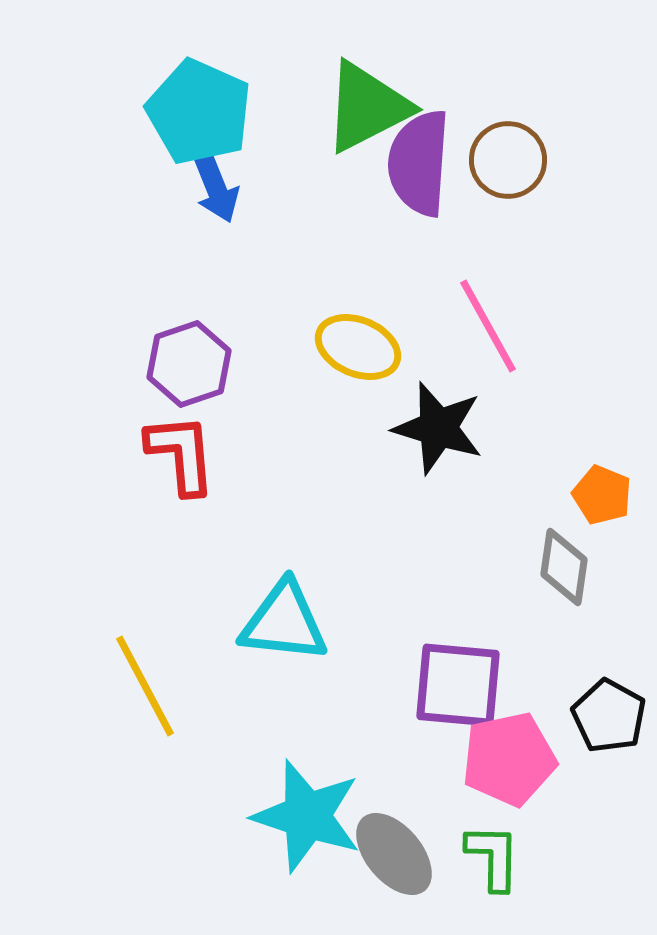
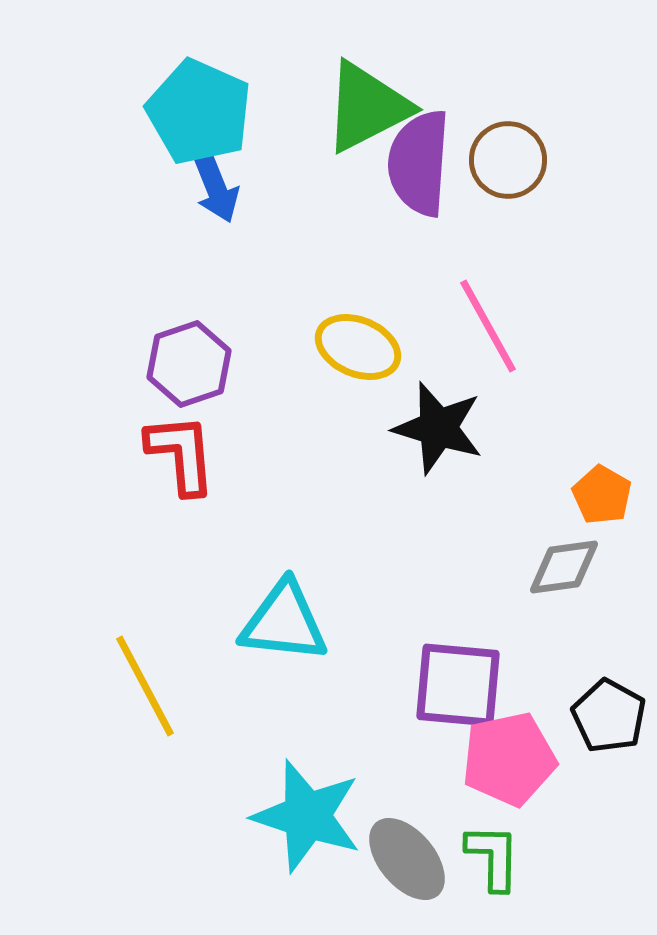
orange pentagon: rotated 8 degrees clockwise
gray diamond: rotated 74 degrees clockwise
gray ellipse: moved 13 px right, 5 px down
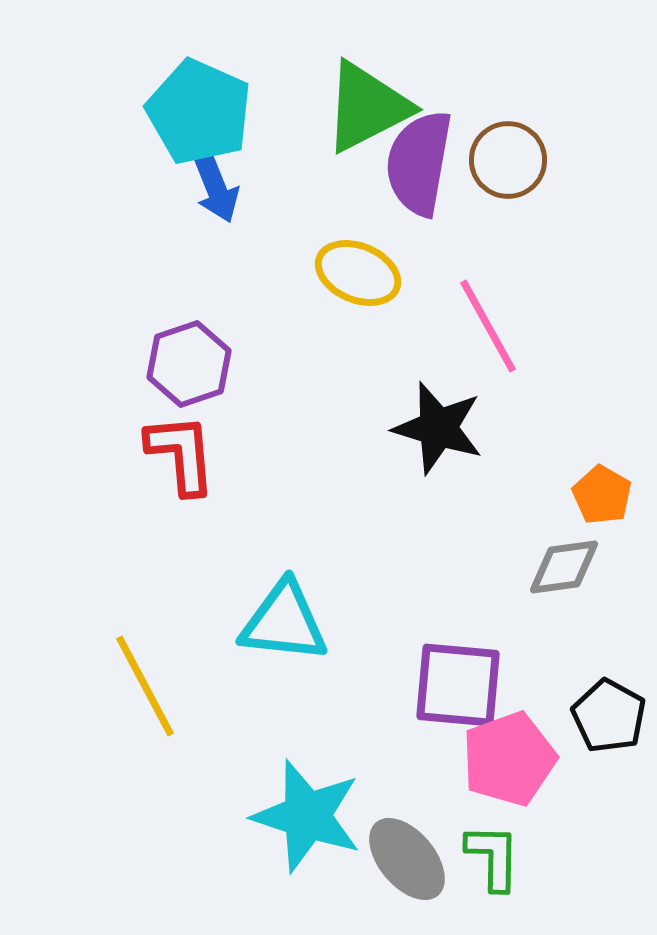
purple semicircle: rotated 6 degrees clockwise
yellow ellipse: moved 74 px up
pink pentagon: rotated 8 degrees counterclockwise
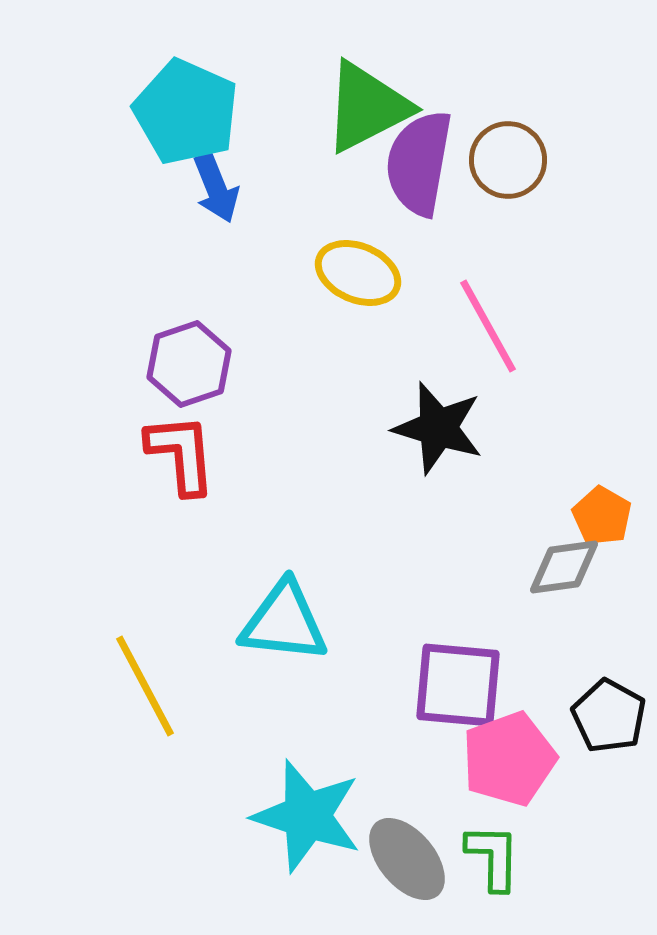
cyan pentagon: moved 13 px left
orange pentagon: moved 21 px down
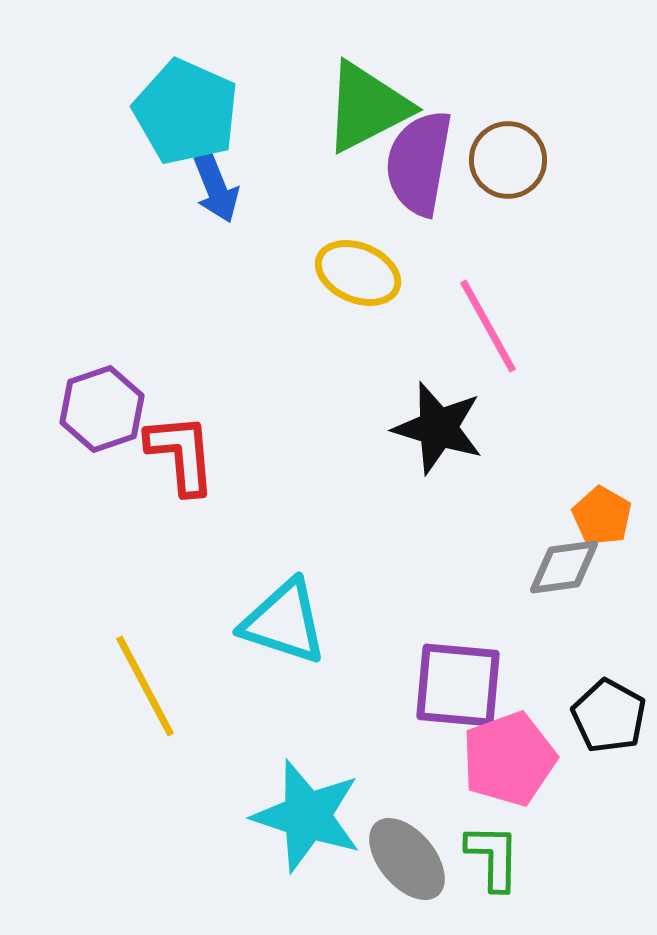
purple hexagon: moved 87 px left, 45 px down
cyan triangle: rotated 12 degrees clockwise
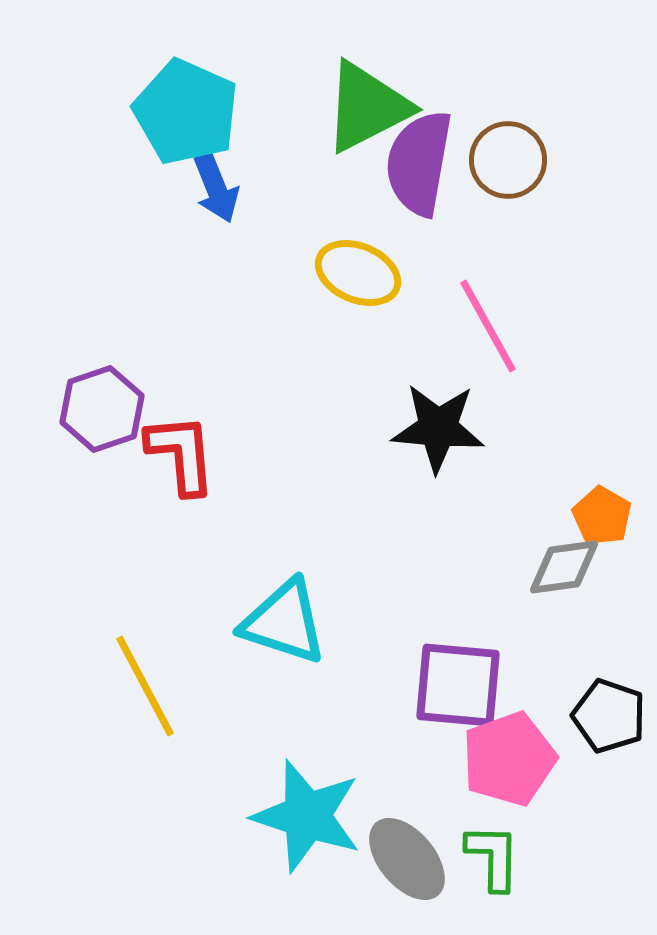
black star: rotated 12 degrees counterclockwise
black pentagon: rotated 10 degrees counterclockwise
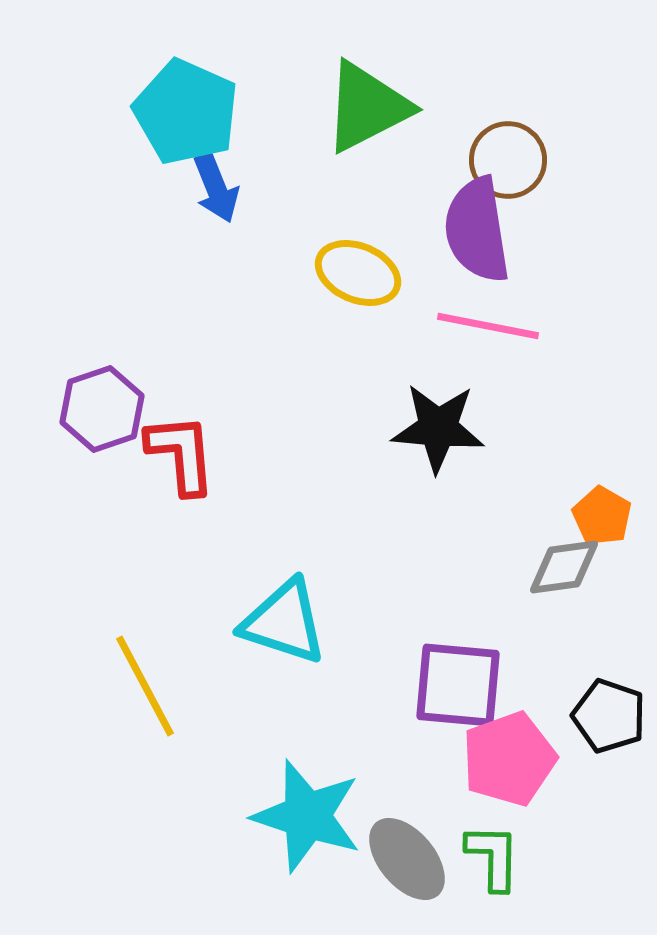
purple semicircle: moved 58 px right, 67 px down; rotated 19 degrees counterclockwise
pink line: rotated 50 degrees counterclockwise
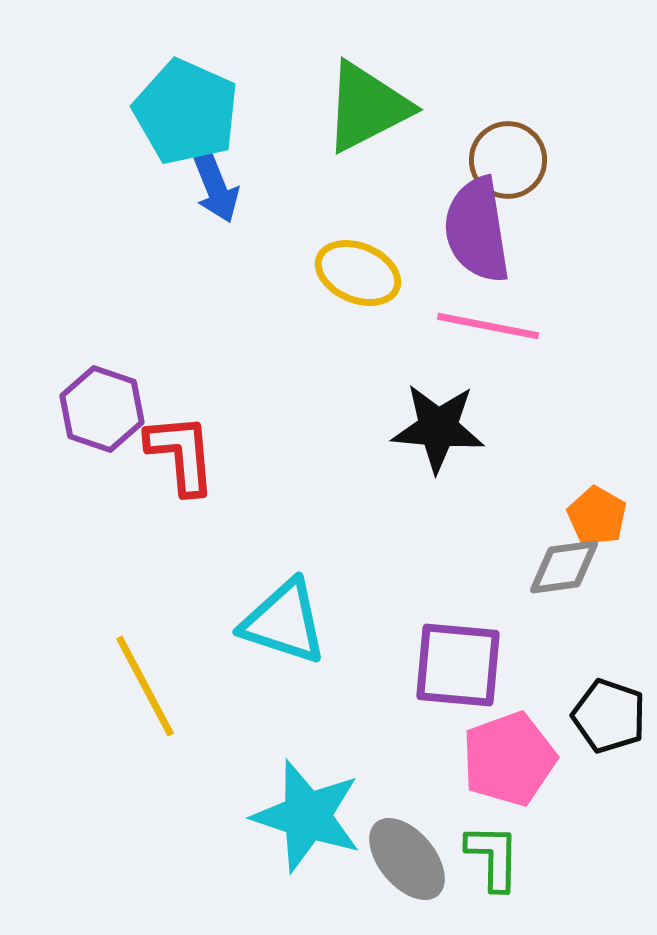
purple hexagon: rotated 22 degrees counterclockwise
orange pentagon: moved 5 px left
purple square: moved 20 px up
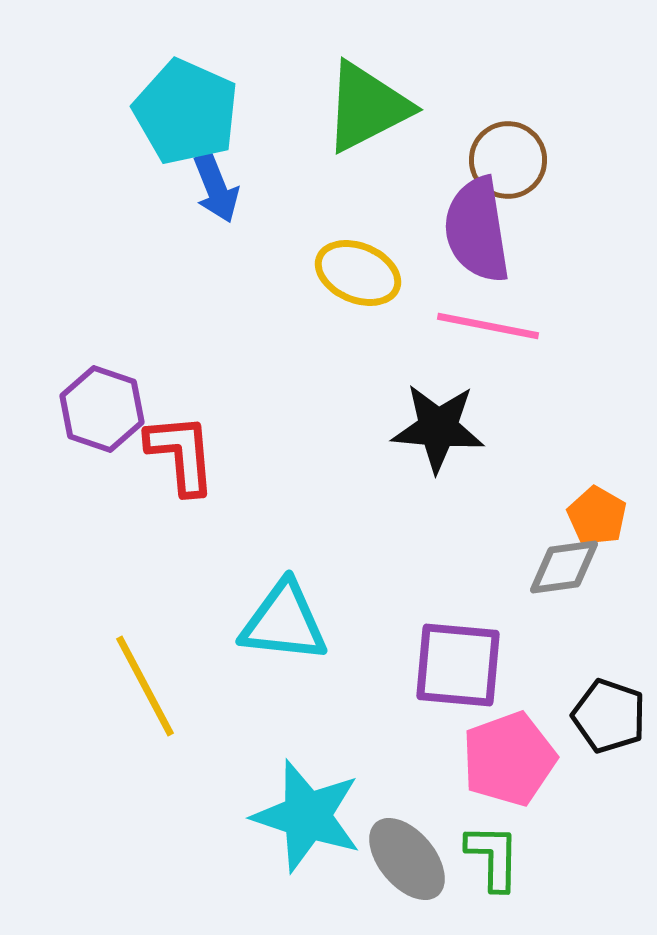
cyan triangle: rotated 12 degrees counterclockwise
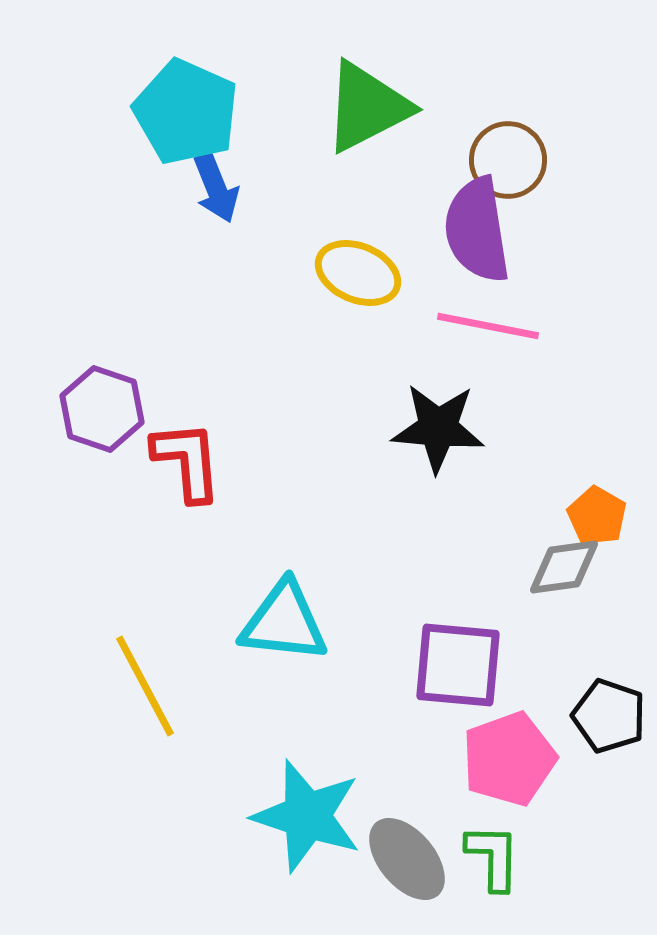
red L-shape: moved 6 px right, 7 px down
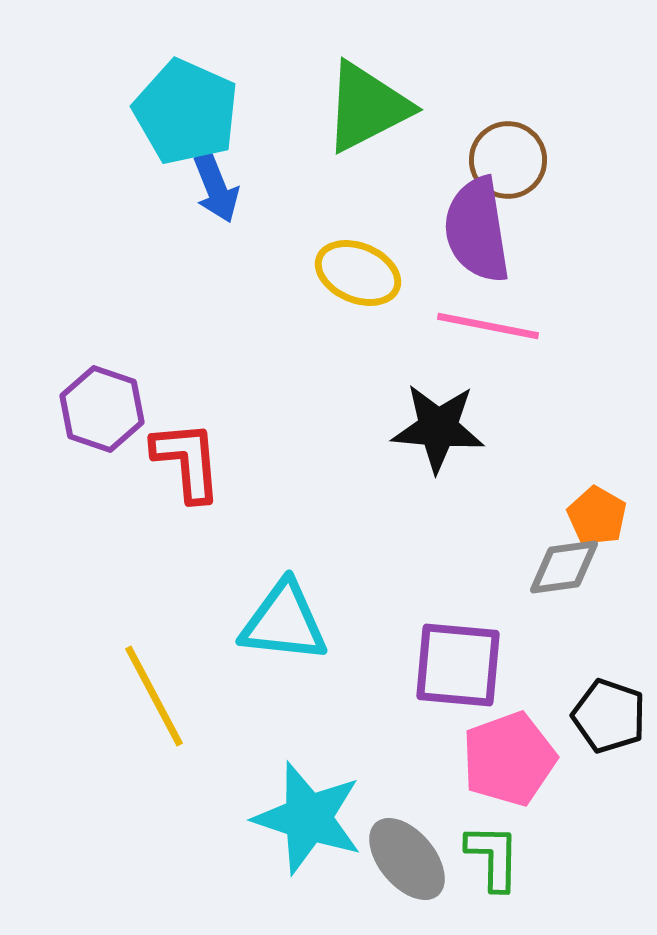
yellow line: moved 9 px right, 10 px down
cyan star: moved 1 px right, 2 px down
